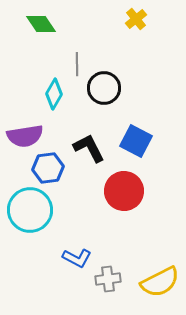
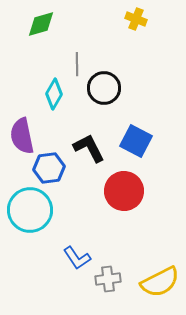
yellow cross: rotated 30 degrees counterclockwise
green diamond: rotated 72 degrees counterclockwise
purple semicircle: moved 3 px left; rotated 87 degrees clockwise
blue hexagon: moved 1 px right
blue L-shape: rotated 28 degrees clockwise
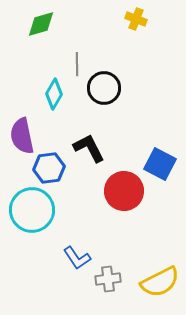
blue square: moved 24 px right, 23 px down
cyan circle: moved 2 px right
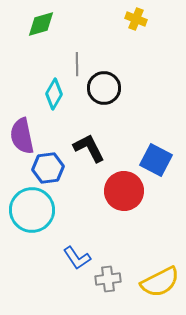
blue square: moved 4 px left, 4 px up
blue hexagon: moved 1 px left
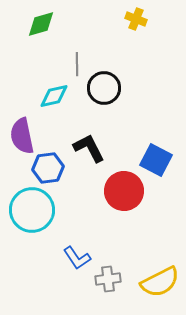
cyan diamond: moved 2 px down; rotated 48 degrees clockwise
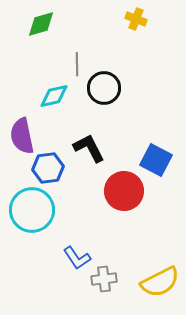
gray cross: moved 4 px left
